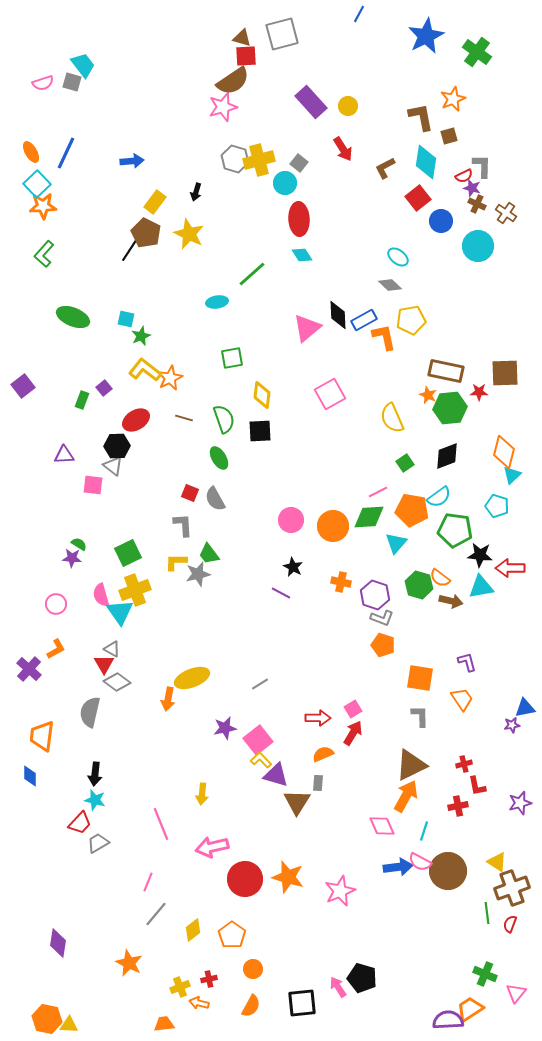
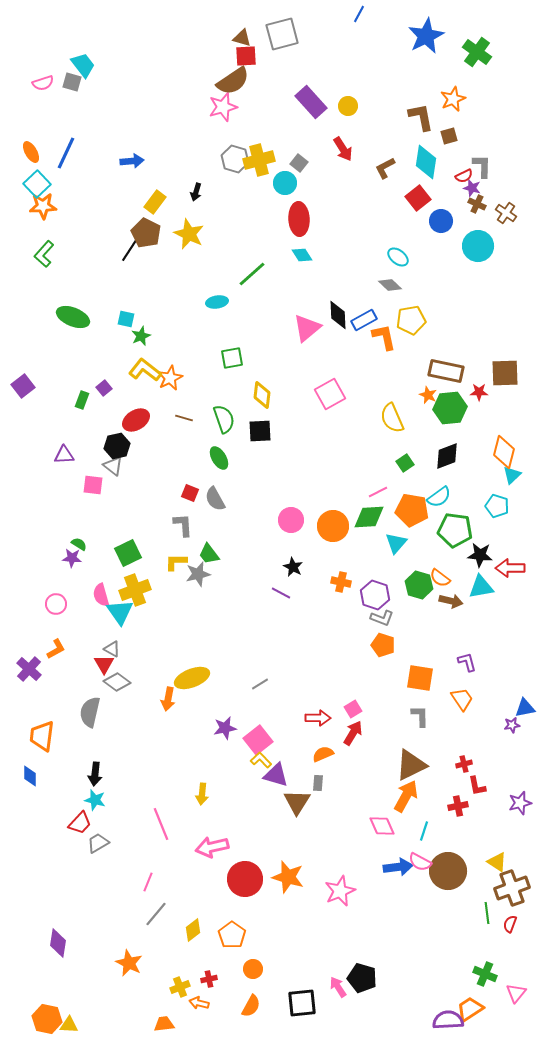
black hexagon at (117, 446): rotated 10 degrees counterclockwise
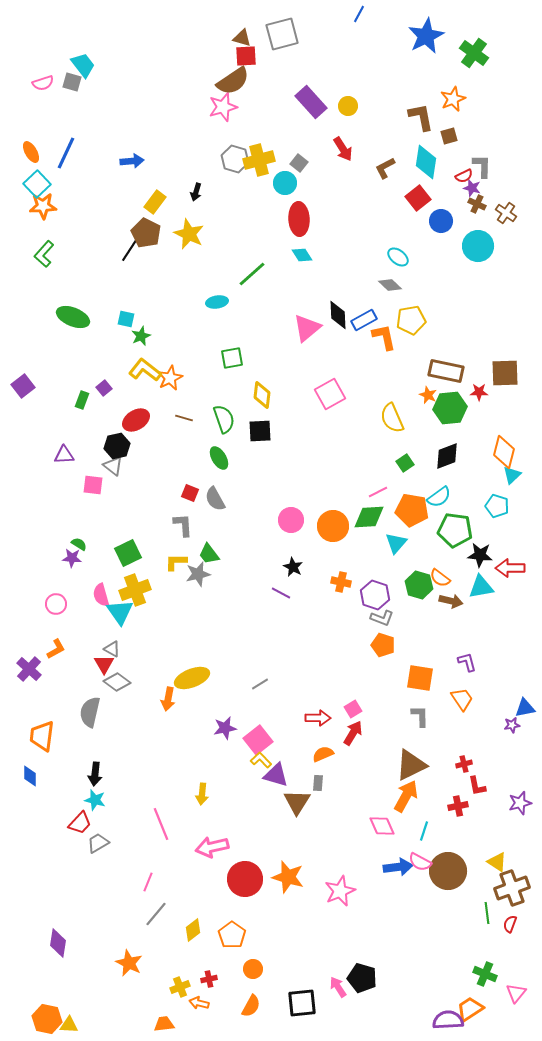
green cross at (477, 52): moved 3 px left, 1 px down
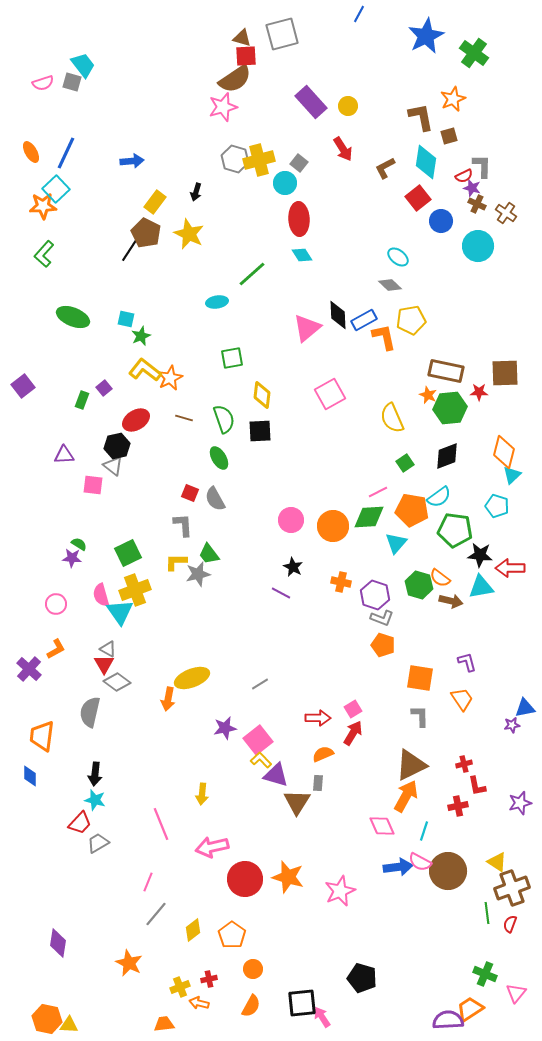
brown semicircle at (233, 81): moved 2 px right, 2 px up
cyan square at (37, 184): moved 19 px right, 5 px down
gray triangle at (112, 649): moved 4 px left
pink arrow at (338, 987): moved 16 px left, 30 px down
